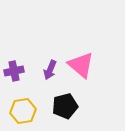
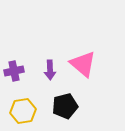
pink triangle: moved 2 px right, 1 px up
purple arrow: rotated 24 degrees counterclockwise
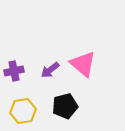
purple arrow: rotated 54 degrees clockwise
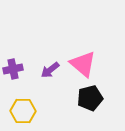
purple cross: moved 1 px left, 2 px up
black pentagon: moved 25 px right, 8 px up
yellow hexagon: rotated 10 degrees clockwise
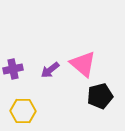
black pentagon: moved 10 px right, 2 px up
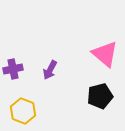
pink triangle: moved 22 px right, 10 px up
purple arrow: rotated 24 degrees counterclockwise
yellow hexagon: rotated 20 degrees clockwise
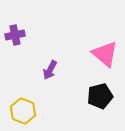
purple cross: moved 2 px right, 34 px up
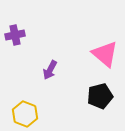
yellow hexagon: moved 2 px right, 3 px down
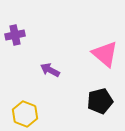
purple arrow: rotated 90 degrees clockwise
black pentagon: moved 5 px down
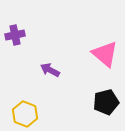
black pentagon: moved 6 px right, 1 px down
